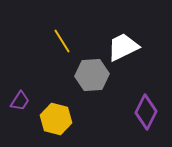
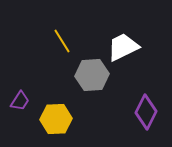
yellow hexagon: rotated 16 degrees counterclockwise
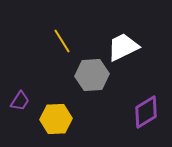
purple diamond: rotated 32 degrees clockwise
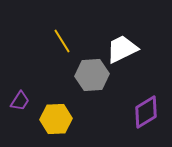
white trapezoid: moved 1 px left, 2 px down
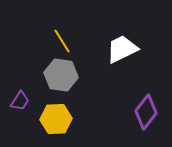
gray hexagon: moved 31 px left; rotated 12 degrees clockwise
purple diamond: rotated 20 degrees counterclockwise
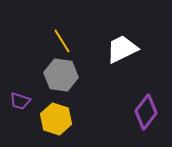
purple trapezoid: rotated 75 degrees clockwise
yellow hexagon: rotated 20 degrees clockwise
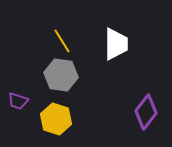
white trapezoid: moved 6 px left, 5 px up; rotated 116 degrees clockwise
purple trapezoid: moved 2 px left
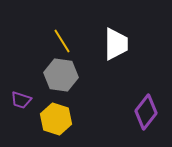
purple trapezoid: moved 3 px right, 1 px up
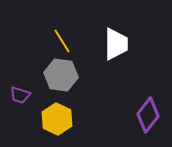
purple trapezoid: moved 1 px left, 5 px up
purple diamond: moved 2 px right, 3 px down
yellow hexagon: moved 1 px right; rotated 8 degrees clockwise
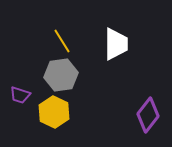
gray hexagon: rotated 16 degrees counterclockwise
yellow hexagon: moved 3 px left, 7 px up
